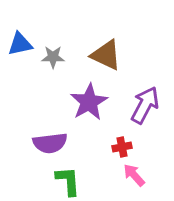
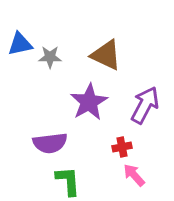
gray star: moved 3 px left
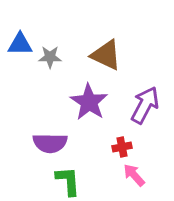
blue triangle: rotated 12 degrees clockwise
purple star: rotated 9 degrees counterclockwise
purple semicircle: rotated 8 degrees clockwise
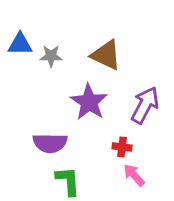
gray star: moved 1 px right, 1 px up
red cross: rotated 18 degrees clockwise
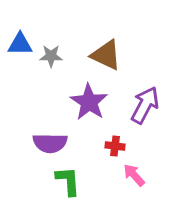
red cross: moved 7 px left, 1 px up
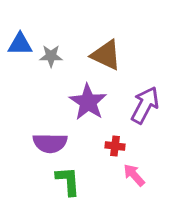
purple star: moved 1 px left
